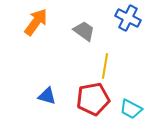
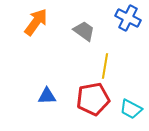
blue triangle: rotated 18 degrees counterclockwise
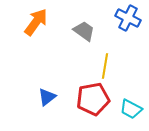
blue triangle: moved 1 px down; rotated 36 degrees counterclockwise
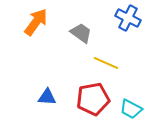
gray trapezoid: moved 3 px left, 2 px down
yellow line: moved 1 px right, 3 px up; rotated 75 degrees counterclockwise
blue triangle: rotated 42 degrees clockwise
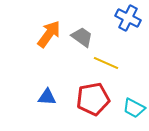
orange arrow: moved 13 px right, 12 px down
gray trapezoid: moved 1 px right, 4 px down
cyan trapezoid: moved 3 px right, 1 px up
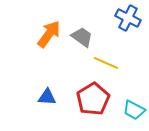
red pentagon: rotated 20 degrees counterclockwise
cyan trapezoid: moved 2 px down
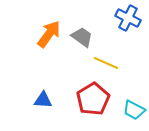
blue triangle: moved 4 px left, 3 px down
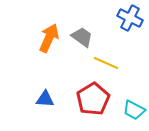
blue cross: moved 2 px right
orange arrow: moved 4 px down; rotated 12 degrees counterclockwise
blue triangle: moved 2 px right, 1 px up
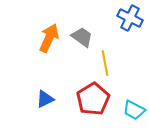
yellow line: moved 1 px left; rotated 55 degrees clockwise
blue triangle: rotated 30 degrees counterclockwise
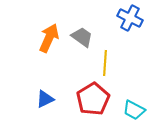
yellow line: rotated 15 degrees clockwise
